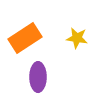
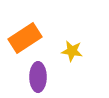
yellow star: moved 5 px left, 13 px down
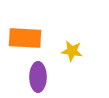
orange rectangle: rotated 36 degrees clockwise
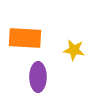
yellow star: moved 2 px right, 1 px up
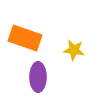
orange rectangle: rotated 16 degrees clockwise
